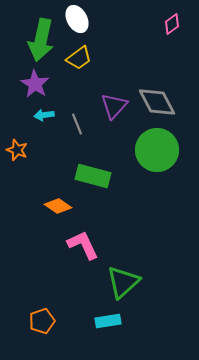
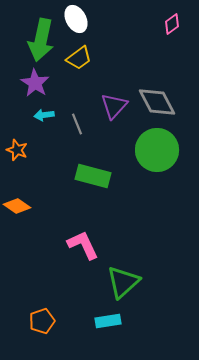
white ellipse: moved 1 px left
purple star: moved 1 px up
orange diamond: moved 41 px left
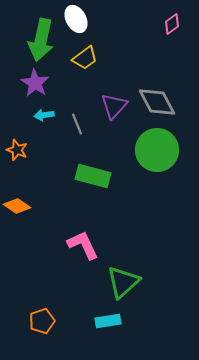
yellow trapezoid: moved 6 px right
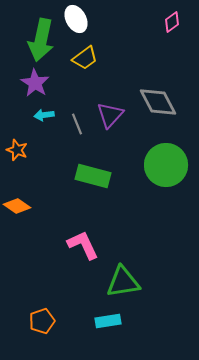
pink diamond: moved 2 px up
gray diamond: moved 1 px right
purple triangle: moved 4 px left, 9 px down
green circle: moved 9 px right, 15 px down
green triangle: rotated 33 degrees clockwise
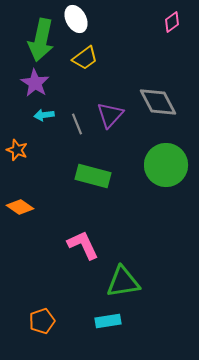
orange diamond: moved 3 px right, 1 px down
